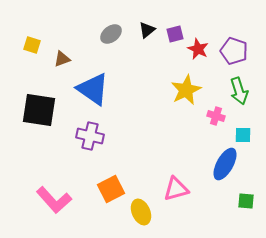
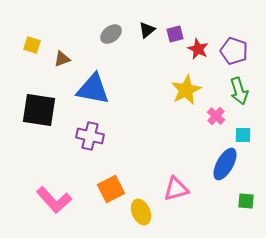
blue triangle: rotated 24 degrees counterclockwise
pink cross: rotated 24 degrees clockwise
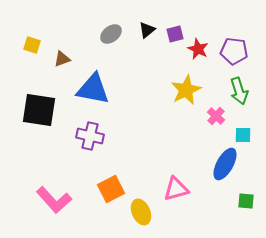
purple pentagon: rotated 12 degrees counterclockwise
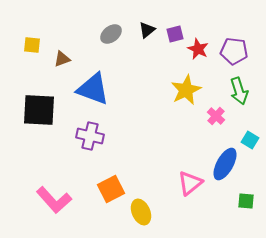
yellow square: rotated 12 degrees counterclockwise
blue triangle: rotated 9 degrees clockwise
black square: rotated 6 degrees counterclockwise
cyan square: moved 7 px right, 5 px down; rotated 30 degrees clockwise
pink triangle: moved 14 px right, 6 px up; rotated 24 degrees counterclockwise
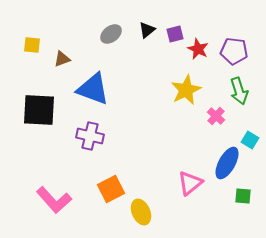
blue ellipse: moved 2 px right, 1 px up
green square: moved 3 px left, 5 px up
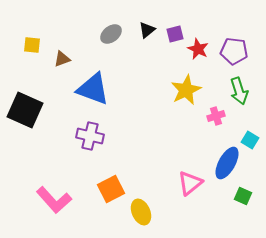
black square: moved 14 px left; rotated 21 degrees clockwise
pink cross: rotated 30 degrees clockwise
green square: rotated 18 degrees clockwise
